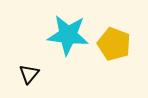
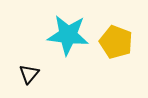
yellow pentagon: moved 2 px right, 2 px up
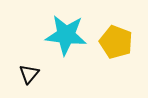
cyan star: moved 2 px left
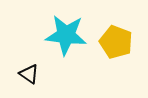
black triangle: rotated 35 degrees counterclockwise
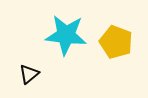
black triangle: rotated 45 degrees clockwise
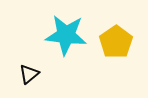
yellow pentagon: rotated 16 degrees clockwise
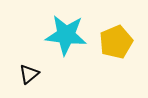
yellow pentagon: rotated 12 degrees clockwise
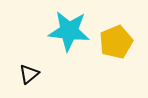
cyan star: moved 3 px right, 4 px up
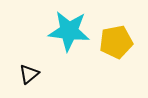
yellow pentagon: rotated 12 degrees clockwise
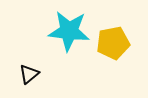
yellow pentagon: moved 3 px left, 1 px down
